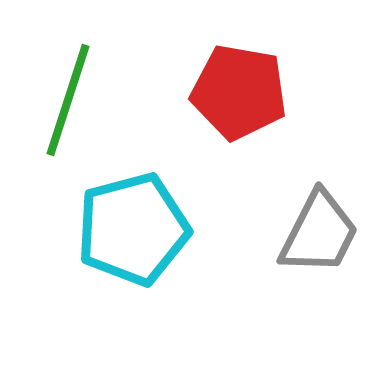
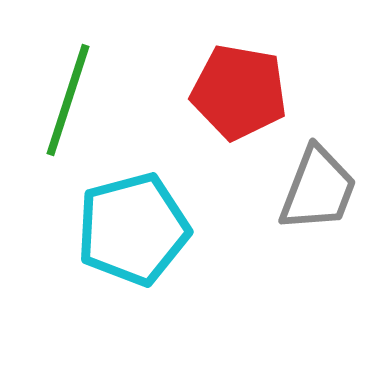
gray trapezoid: moved 1 px left, 44 px up; rotated 6 degrees counterclockwise
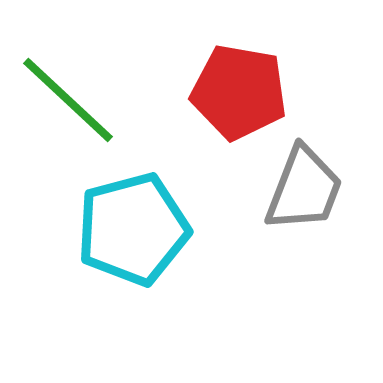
green line: rotated 65 degrees counterclockwise
gray trapezoid: moved 14 px left
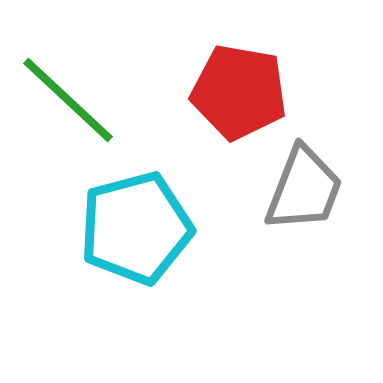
cyan pentagon: moved 3 px right, 1 px up
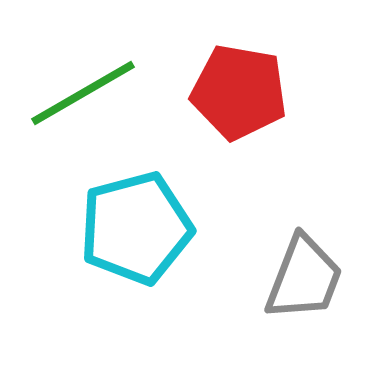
green line: moved 15 px right, 7 px up; rotated 73 degrees counterclockwise
gray trapezoid: moved 89 px down
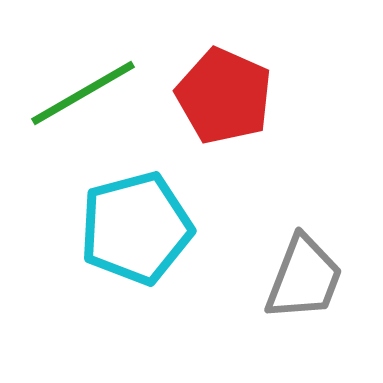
red pentagon: moved 15 px left, 4 px down; rotated 14 degrees clockwise
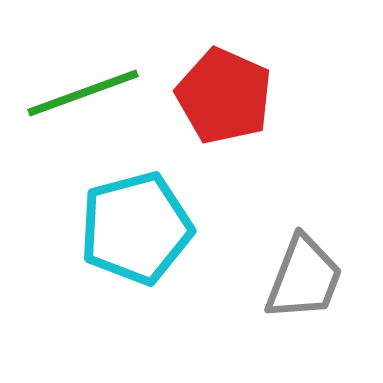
green line: rotated 10 degrees clockwise
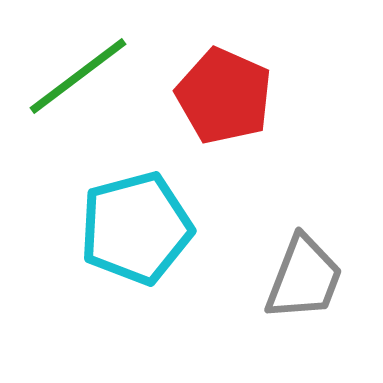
green line: moved 5 px left, 17 px up; rotated 17 degrees counterclockwise
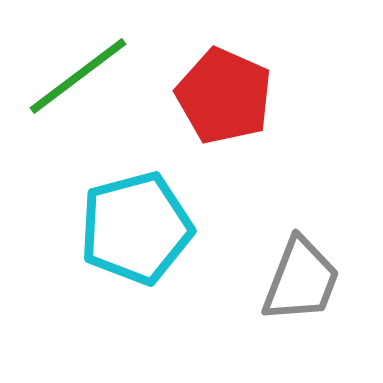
gray trapezoid: moved 3 px left, 2 px down
